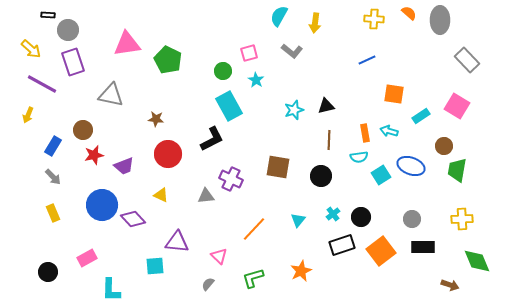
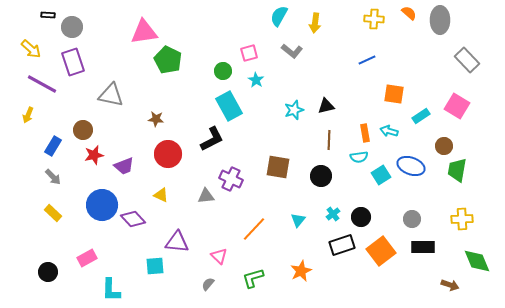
gray circle at (68, 30): moved 4 px right, 3 px up
pink triangle at (127, 44): moved 17 px right, 12 px up
yellow rectangle at (53, 213): rotated 24 degrees counterclockwise
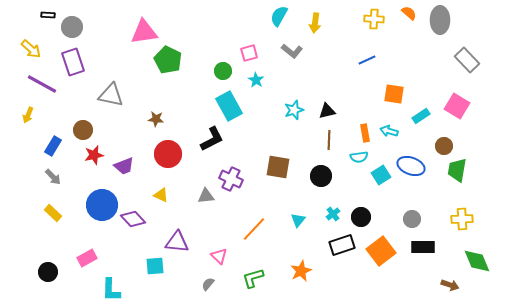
black triangle at (326, 106): moved 1 px right, 5 px down
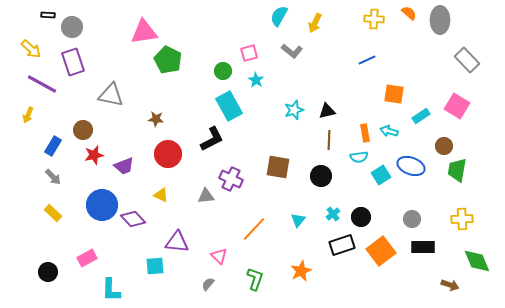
yellow arrow at (315, 23): rotated 18 degrees clockwise
green L-shape at (253, 278): moved 2 px right, 1 px down; rotated 125 degrees clockwise
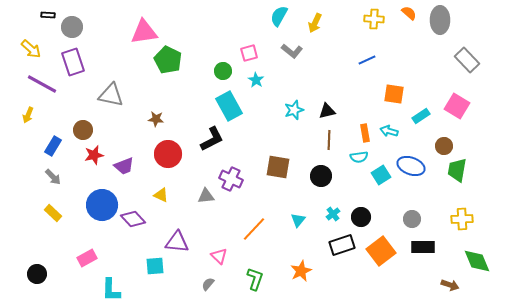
black circle at (48, 272): moved 11 px left, 2 px down
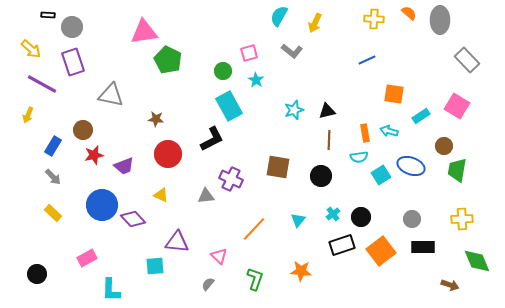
orange star at (301, 271): rotated 30 degrees clockwise
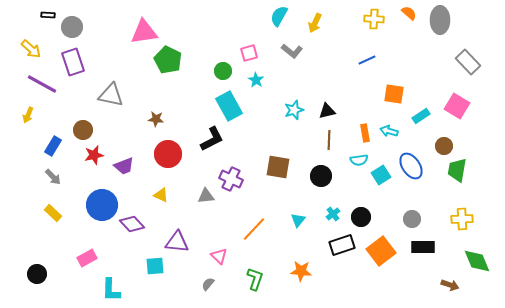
gray rectangle at (467, 60): moved 1 px right, 2 px down
cyan semicircle at (359, 157): moved 3 px down
blue ellipse at (411, 166): rotated 36 degrees clockwise
purple diamond at (133, 219): moved 1 px left, 5 px down
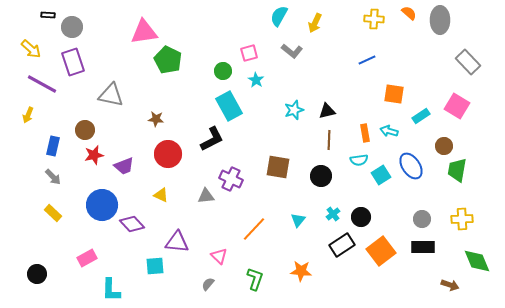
brown circle at (83, 130): moved 2 px right
blue rectangle at (53, 146): rotated 18 degrees counterclockwise
gray circle at (412, 219): moved 10 px right
black rectangle at (342, 245): rotated 15 degrees counterclockwise
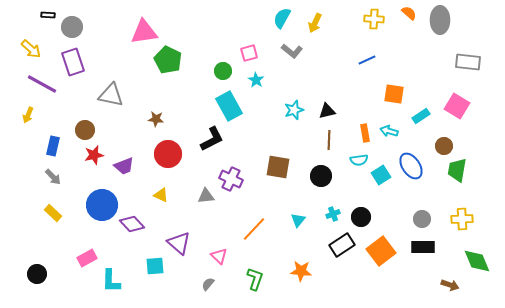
cyan semicircle at (279, 16): moved 3 px right, 2 px down
gray rectangle at (468, 62): rotated 40 degrees counterclockwise
cyan cross at (333, 214): rotated 16 degrees clockwise
purple triangle at (177, 242): moved 2 px right, 1 px down; rotated 35 degrees clockwise
cyan L-shape at (111, 290): moved 9 px up
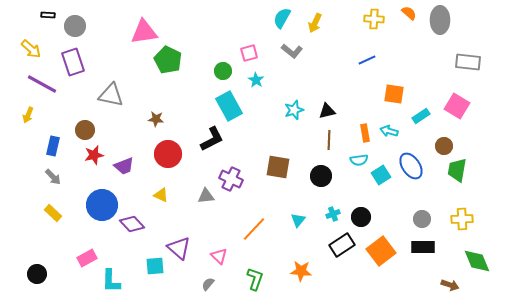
gray circle at (72, 27): moved 3 px right, 1 px up
purple triangle at (179, 243): moved 5 px down
